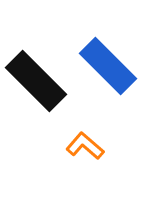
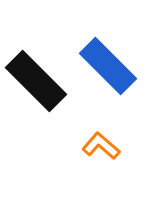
orange L-shape: moved 16 px right
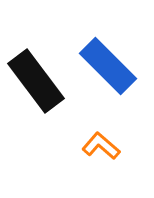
black rectangle: rotated 8 degrees clockwise
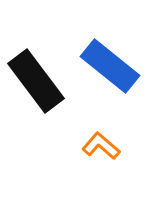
blue rectangle: moved 2 px right; rotated 6 degrees counterclockwise
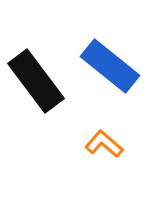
orange L-shape: moved 3 px right, 2 px up
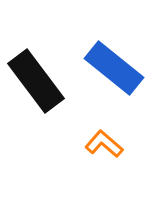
blue rectangle: moved 4 px right, 2 px down
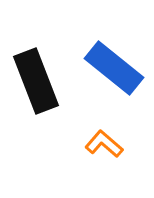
black rectangle: rotated 16 degrees clockwise
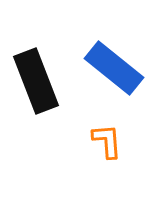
orange L-shape: moved 3 px right, 3 px up; rotated 45 degrees clockwise
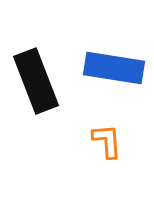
blue rectangle: rotated 30 degrees counterclockwise
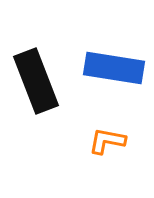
orange L-shape: rotated 75 degrees counterclockwise
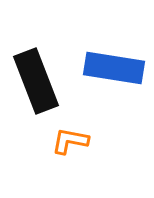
orange L-shape: moved 37 px left
